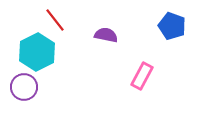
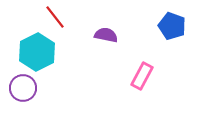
red line: moved 3 px up
purple circle: moved 1 px left, 1 px down
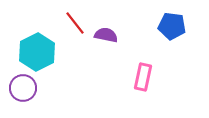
red line: moved 20 px right, 6 px down
blue pentagon: rotated 12 degrees counterclockwise
pink rectangle: moved 1 px right, 1 px down; rotated 16 degrees counterclockwise
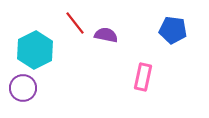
blue pentagon: moved 1 px right, 4 px down
cyan hexagon: moved 2 px left, 2 px up
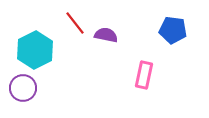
pink rectangle: moved 1 px right, 2 px up
